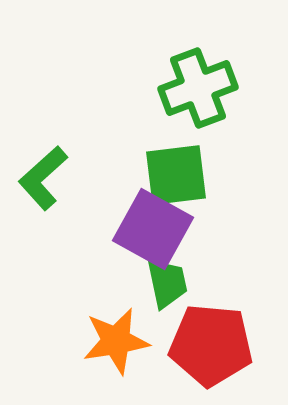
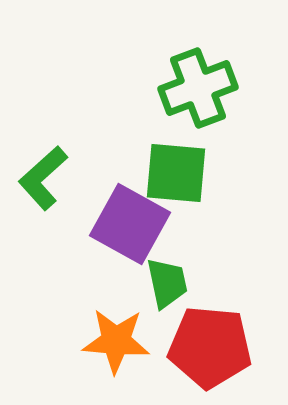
green square: moved 2 px up; rotated 12 degrees clockwise
purple square: moved 23 px left, 5 px up
orange star: rotated 14 degrees clockwise
red pentagon: moved 1 px left, 2 px down
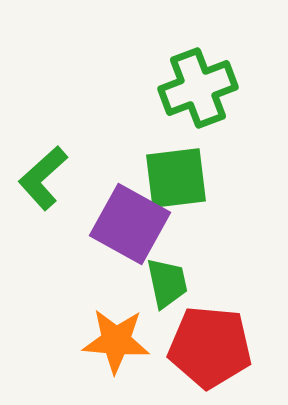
green square: moved 5 px down; rotated 12 degrees counterclockwise
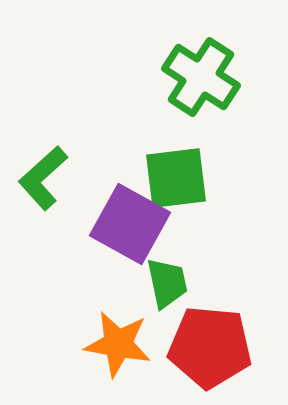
green cross: moved 3 px right, 11 px up; rotated 36 degrees counterclockwise
orange star: moved 2 px right, 3 px down; rotated 6 degrees clockwise
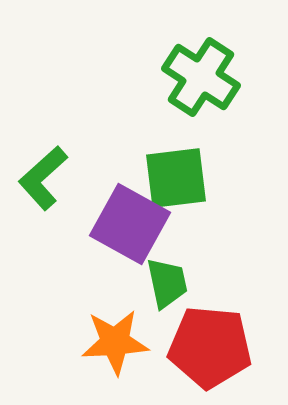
orange star: moved 3 px left, 2 px up; rotated 14 degrees counterclockwise
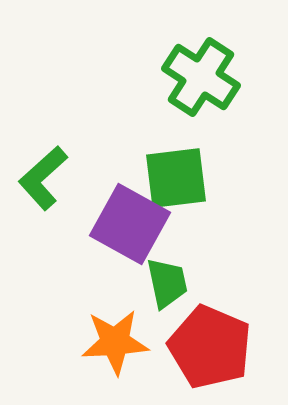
red pentagon: rotated 18 degrees clockwise
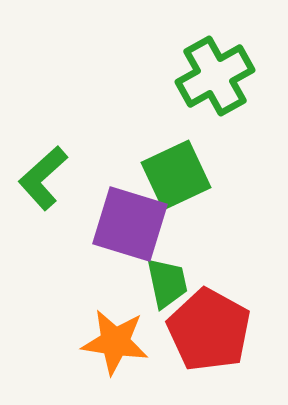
green cross: moved 14 px right, 1 px up; rotated 28 degrees clockwise
green square: moved 3 px up; rotated 18 degrees counterclockwise
purple square: rotated 12 degrees counterclockwise
orange star: rotated 12 degrees clockwise
red pentagon: moved 1 px left, 17 px up; rotated 6 degrees clockwise
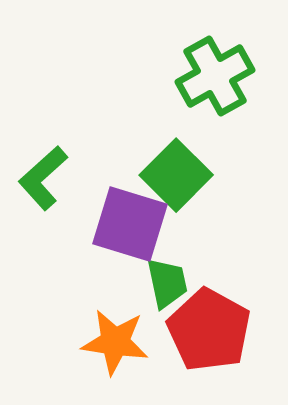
green square: rotated 20 degrees counterclockwise
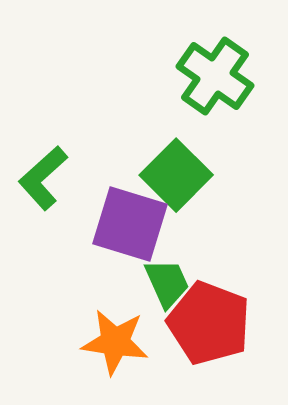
green cross: rotated 26 degrees counterclockwise
green trapezoid: rotated 12 degrees counterclockwise
red pentagon: moved 7 px up; rotated 8 degrees counterclockwise
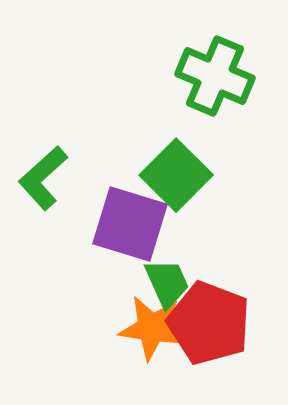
green cross: rotated 12 degrees counterclockwise
orange star: moved 37 px right, 14 px up
